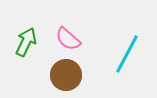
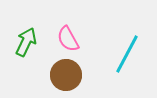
pink semicircle: rotated 20 degrees clockwise
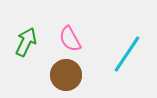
pink semicircle: moved 2 px right
cyan line: rotated 6 degrees clockwise
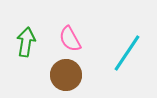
green arrow: rotated 16 degrees counterclockwise
cyan line: moved 1 px up
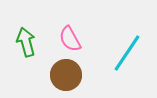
green arrow: rotated 24 degrees counterclockwise
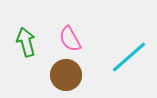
cyan line: moved 2 px right, 4 px down; rotated 15 degrees clockwise
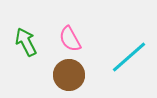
green arrow: rotated 12 degrees counterclockwise
brown circle: moved 3 px right
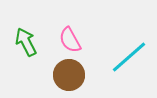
pink semicircle: moved 1 px down
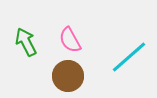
brown circle: moved 1 px left, 1 px down
